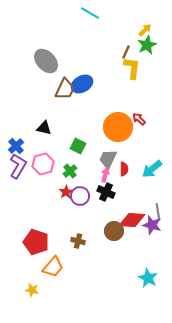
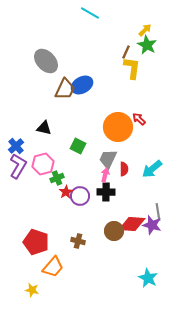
green star: rotated 18 degrees counterclockwise
blue ellipse: moved 1 px down
green cross: moved 13 px left, 7 px down; rotated 16 degrees clockwise
black cross: rotated 24 degrees counterclockwise
red diamond: moved 4 px down
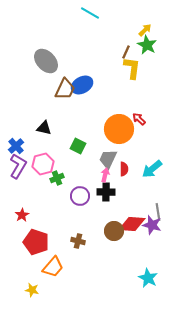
orange circle: moved 1 px right, 2 px down
red star: moved 44 px left, 23 px down
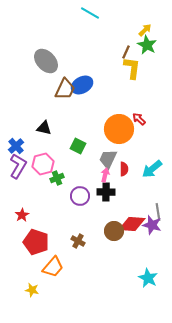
brown cross: rotated 16 degrees clockwise
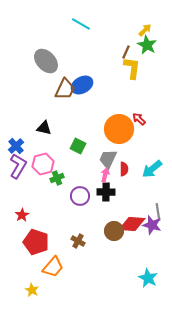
cyan line: moved 9 px left, 11 px down
yellow star: rotated 16 degrees clockwise
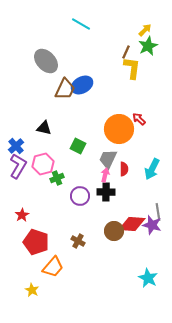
green star: moved 1 px right, 1 px down; rotated 18 degrees clockwise
cyan arrow: rotated 25 degrees counterclockwise
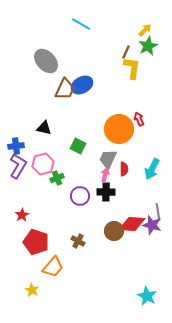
red arrow: rotated 24 degrees clockwise
blue cross: rotated 35 degrees clockwise
cyan star: moved 1 px left, 18 px down
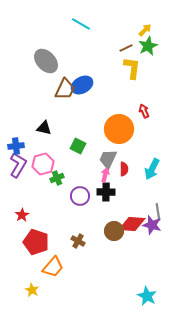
brown line: moved 4 px up; rotated 40 degrees clockwise
red arrow: moved 5 px right, 8 px up
purple L-shape: moved 1 px up
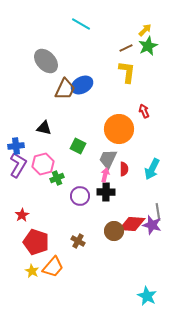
yellow L-shape: moved 5 px left, 4 px down
yellow star: moved 19 px up
